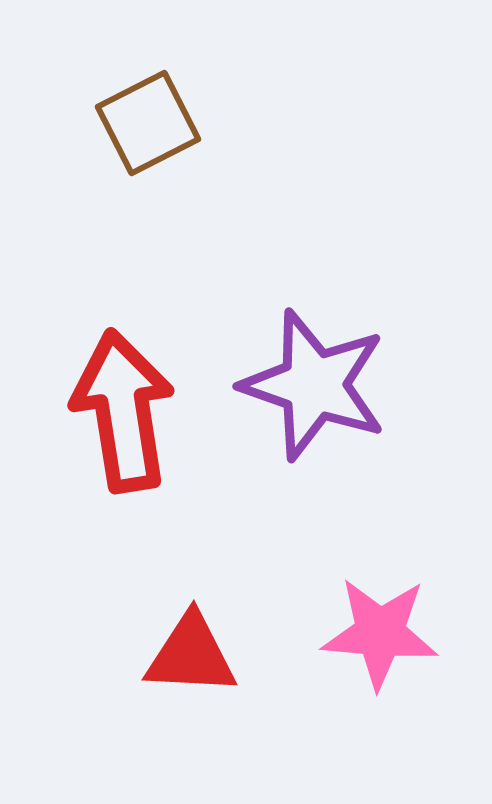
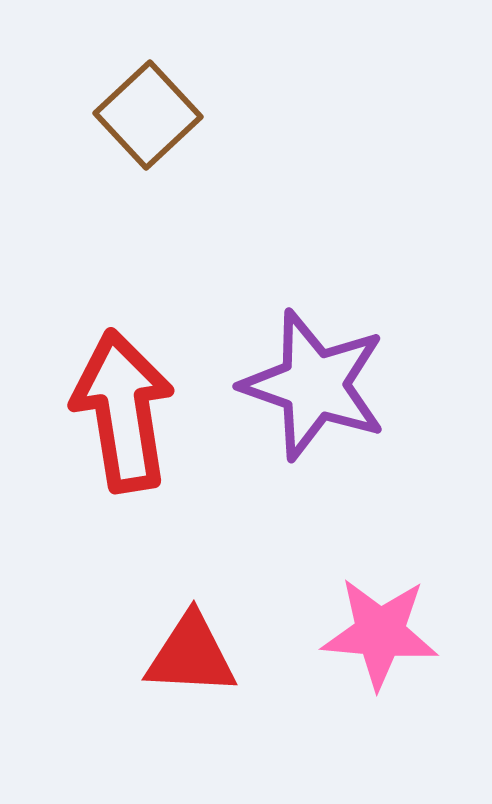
brown square: moved 8 px up; rotated 16 degrees counterclockwise
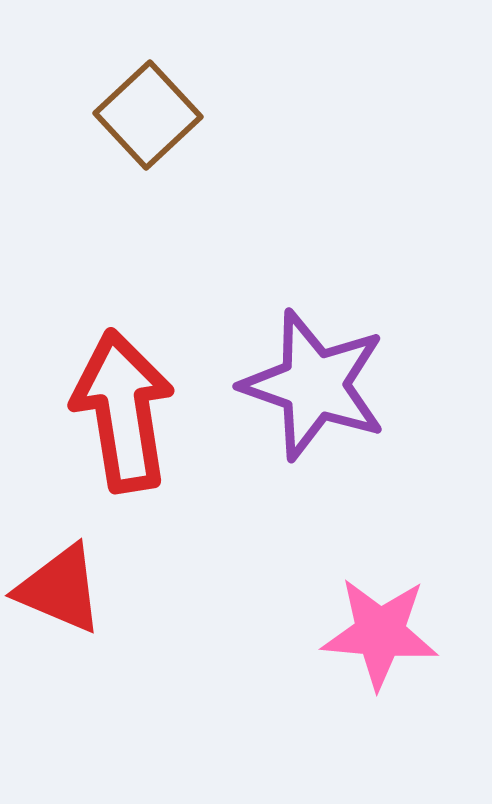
red triangle: moved 131 px left, 66 px up; rotated 20 degrees clockwise
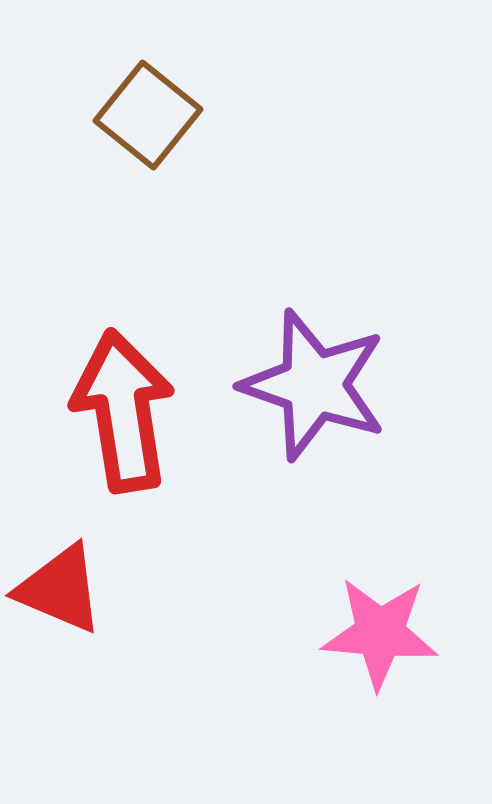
brown square: rotated 8 degrees counterclockwise
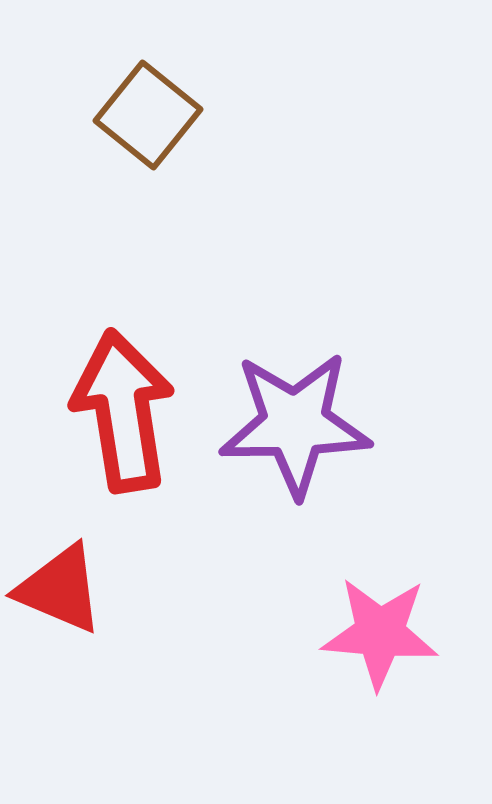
purple star: moved 19 px left, 39 px down; rotated 20 degrees counterclockwise
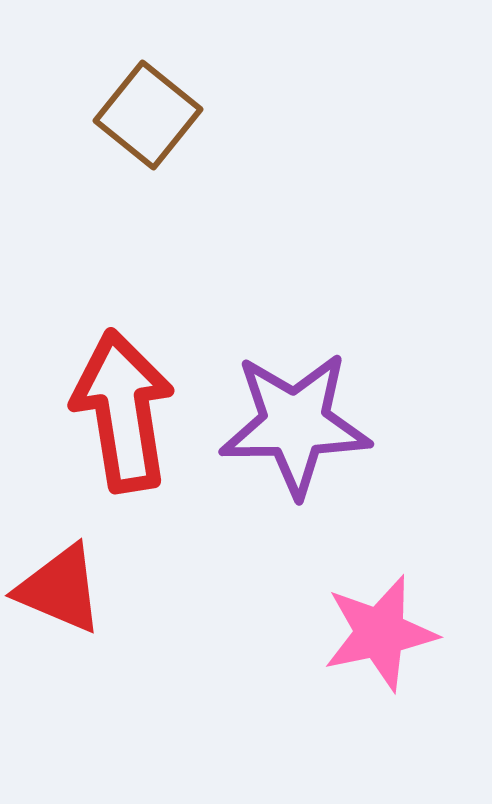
pink star: rotated 17 degrees counterclockwise
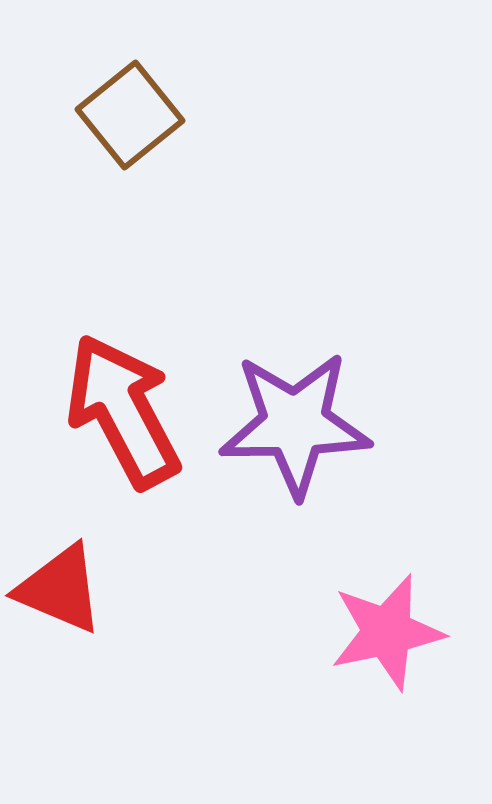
brown square: moved 18 px left; rotated 12 degrees clockwise
red arrow: rotated 19 degrees counterclockwise
pink star: moved 7 px right, 1 px up
